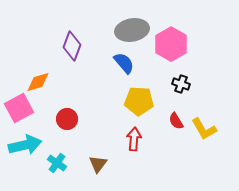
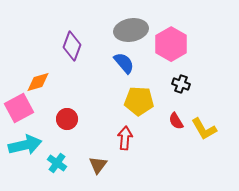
gray ellipse: moved 1 px left
red arrow: moved 9 px left, 1 px up
brown triangle: moved 1 px down
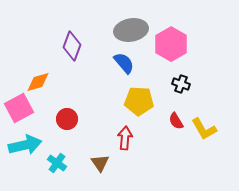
brown triangle: moved 2 px right, 2 px up; rotated 12 degrees counterclockwise
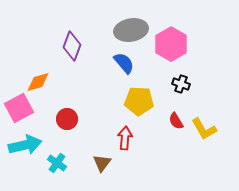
brown triangle: moved 2 px right; rotated 12 degrees clockwise
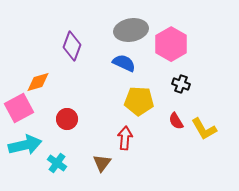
blue semicircle: rotated 25 degrees counterclockwise
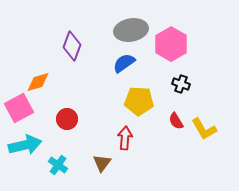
blue semicircle: rotated 60 degrees counterclockwise
cyan cross: moved 1 px right, 2 px down
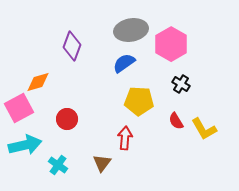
black cross: rotated 12 degrees clockwise
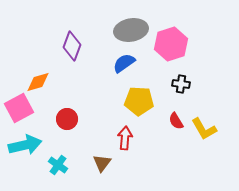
pink hexagon: rotated 12 degrees clockwise
black cross: rotated 24 degrees counterclockwise
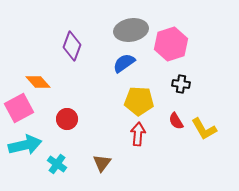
orange diamond: rotated 65 degrees clockwise
red arrow: moved 13 px right, 4 px up
cyan cross: moved 1 px left, 1 px up
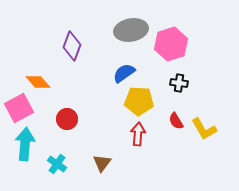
blue semicircle: moved 10 px down
black cross: moved 2 px left, 1 px up
cyan arrow: moved 1 px up; rotated 72 degrees counterclockwise
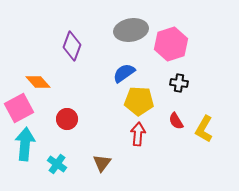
yellow L-shape: rotated 60 degrees clockwise
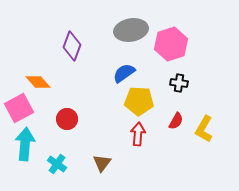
red semicircle: rotated 120 degrees counterclockwise
